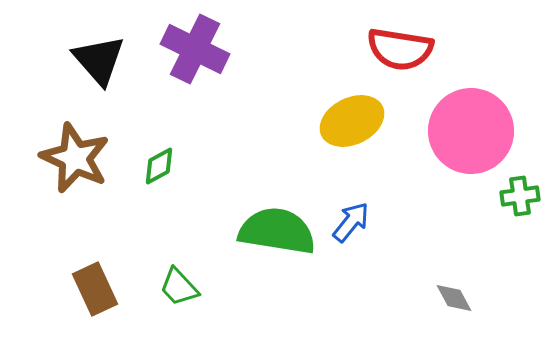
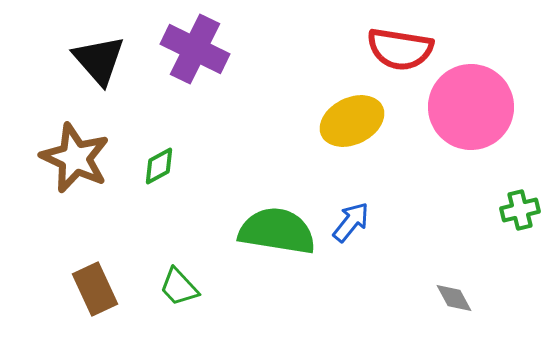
pink circle: moved 24 px up
green cross: moved 14 px down; rotated 6 degrees counterclockwise
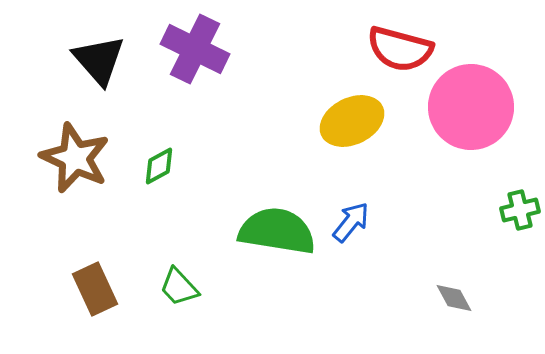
red semicircle: rotated 6 degrees clockwise
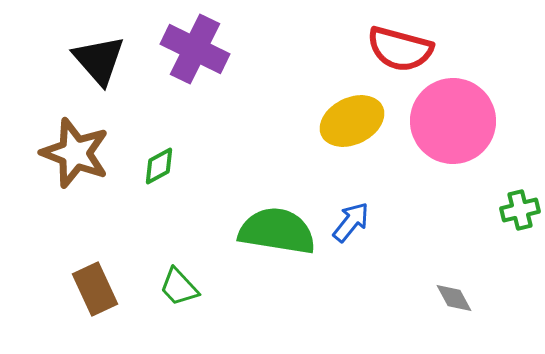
pink circle: moved 18 px left, 14 px down
brown star: moved 5 px up; rotated 4 degrees counterclockwise
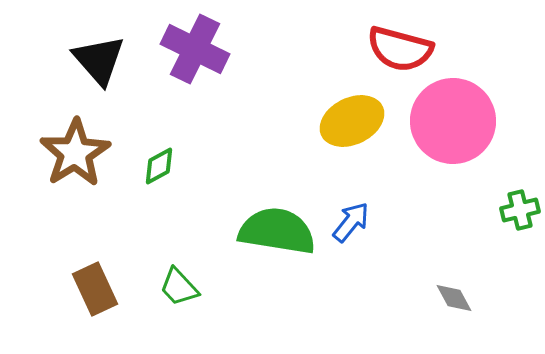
brown star: rotated 20 degrees clockwise
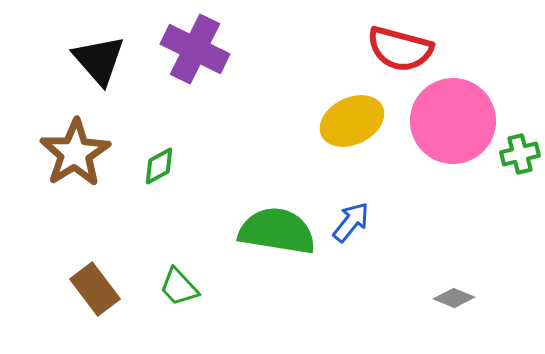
green cross: moved 56 px up
brown rectangle: rotated 12 degrees counterclockwise
gray diamond: rotated 39 degrees counterclockwise
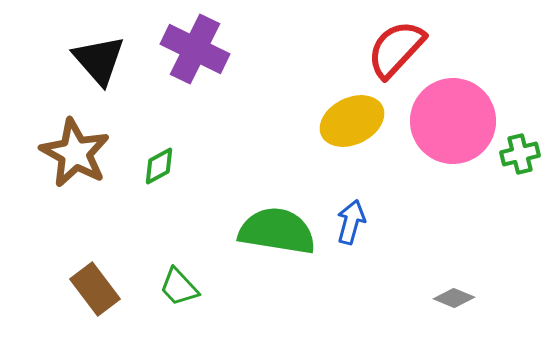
red semicircle: moved 4 px left; rotated 118 degrees clockwise
brown star: rotated 12 degrees counterclockwise
blue arrow: rotated 24 degrees counterclockwise
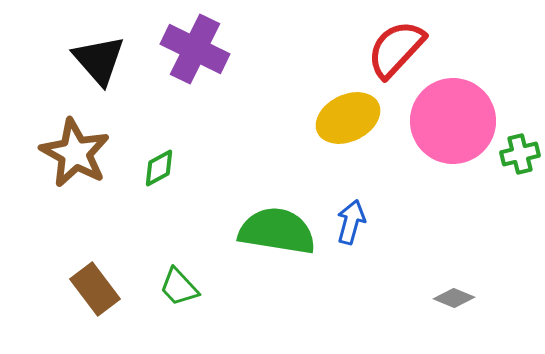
yellow ellipse: moved 4 px left, 3 px up
green diamond: moved 2 px down
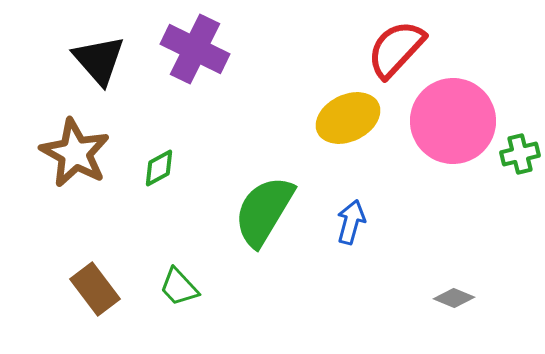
green semicircle: moved 13 px left, 20 px up; rotated 68 degrees counterclockwise
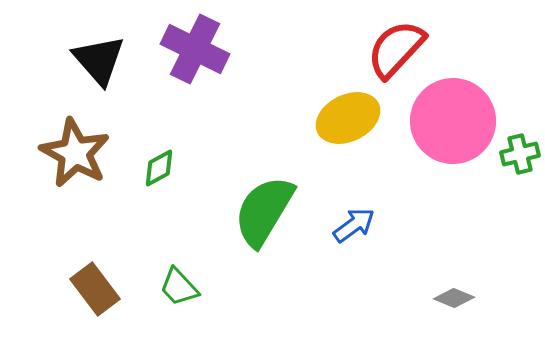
blue arrow: moved 3 px right, 3 px down; rotated 39 degrees clockwise
